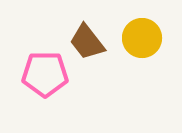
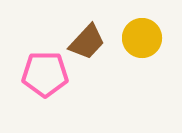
brown trapezoid: rotated 99 degrees counterclockwise
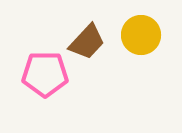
yellow circle: moved 1 px left, 3 px up
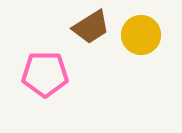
brown trapezoid: moved 4 px right, 15 px up; rotated 15 degrees clockwise
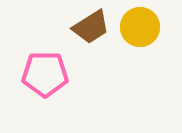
yellow circle: moved 1 px left, 8 px up
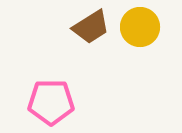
pink pentagon: moved 6 px right, 28 px down
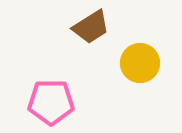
yellow circle: moved 36 px down
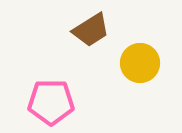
brown trapezoid: moved 3 px down
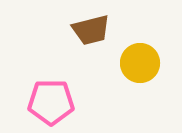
brown trapezoid: rotated 18 degrees clockwise
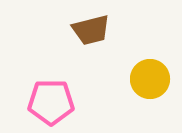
yellow circle: moved 10 px right, 16 px down
